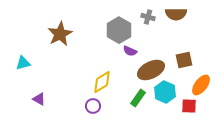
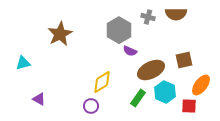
purple circle: moved 2 px left
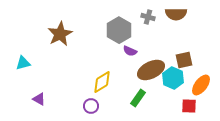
cyan hexagon: moved 8 px right, 14 px up
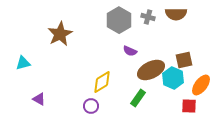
gray hexagon: moved 10 px up
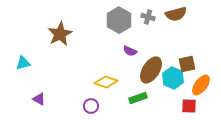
brown semicircle: rotated 15 degrees counterclockwise
brown square: moved 3 px right, 4 px down
brown ellipse: rotated 32 degrees counterclockwise
yellow diamond: moved 4 px right; rotated 50 degrees clockwise
green rectangle: rotated 36 degrees clockwise
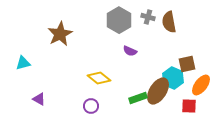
brown semicircle: moved 7 px left, 8 px down; rotated 95 degrees clockwise
brown ellipse: moved 7 px right, 21 px down
yellow diamond: moved 7 px left, 4 px up; rotated 20 degrees clockwise
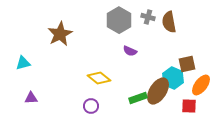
purple triangle: moved 8 px left, 1 px up; rotated 32 degrees counterclockwise
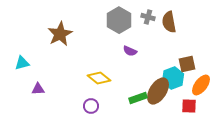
cyan triangle: moved 1 px left
cyan hexagon: rotated 15 degrees clockwise
purple triangle: moved 7 px right, 9 px up
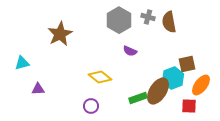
yellow diamond: moved 1 px right, 1 px up
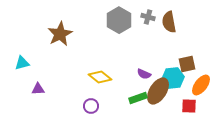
purple semicircle: moved 14 px right, 23 px down
cyan hexagon: rotated 15 degrees clockwise
